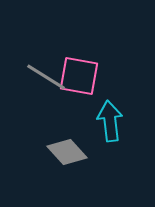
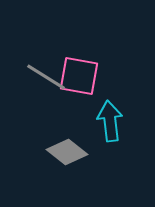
gray diamond: rotated 9 degrees counterclockwise
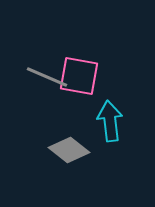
gray line: moved 1 px right; rotated 9 degrees counterclockwise
gray diamond: moved 2 px right, 2 px up
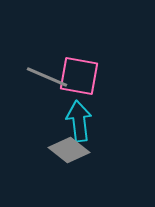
cyan arrow: moved 31 px left
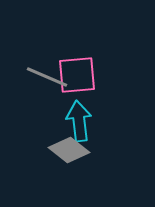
pink square: moved 2 px left, 1 px up; rotated 15 degrees counterclockwise
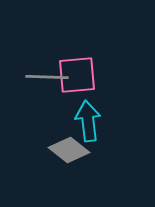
gray line: rotated 21 degrees counterclockwise
cyan arrow: moved 9 px right
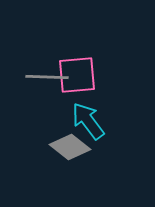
cyan arrow: rotated 30 degrees counterclockwise
gray diamond: moved 1 px right, 3 px up
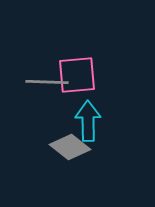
gray line: moved 5 px down
cyan arrow: rotated 36 degrees clockwise
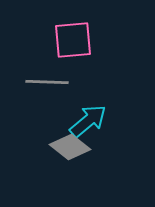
pink square: moved 4 px left, 35 px up
cyan arrow: rotated 51 degrees clockwise
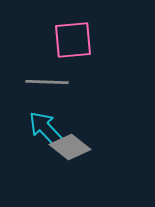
cyan arrow: moved 42 px left, 8 px down; rotated 93 degrees counterclockwise
